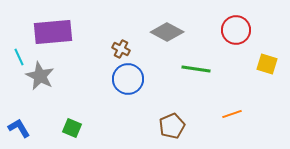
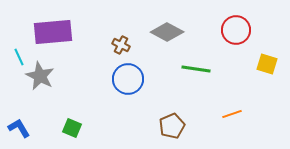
brown cross: moved 4 px up
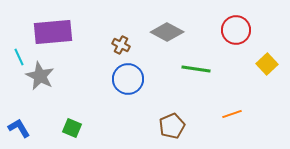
yellow square: rotated 30 degrees clockwise
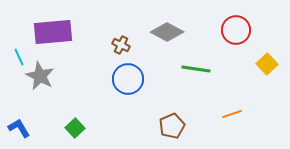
green square: moved 3 px right; rotated 24 degrees clockwise
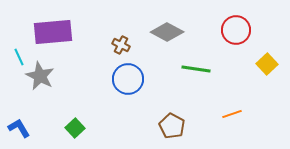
brown pentagon: rotated 20 degrees counterclockwise
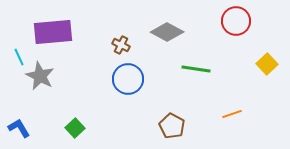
red circle: moved 9 px up
